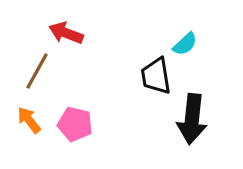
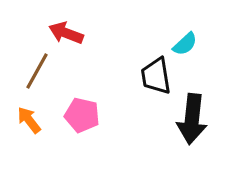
pink pentagon: moved 7 px right, 9 px up
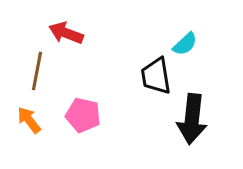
brown line: rotated 18 degrees counterclockwise
pink pentagon: moved 1 px right
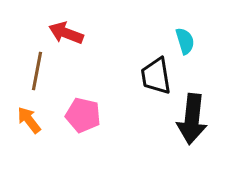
cyan semicircle: moved 3 px up; rotated 64 degrees counterclockwise
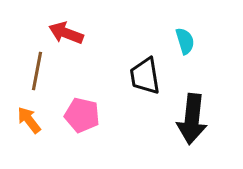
black trapezoid: moved 11 px left
pink pentagon: moved 1 px left
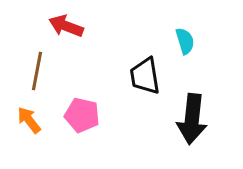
red arrow: moved 7 px up
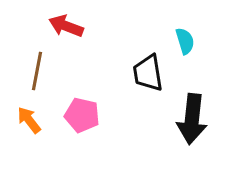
black trapezoid: moved 3 px right, 3 px up
